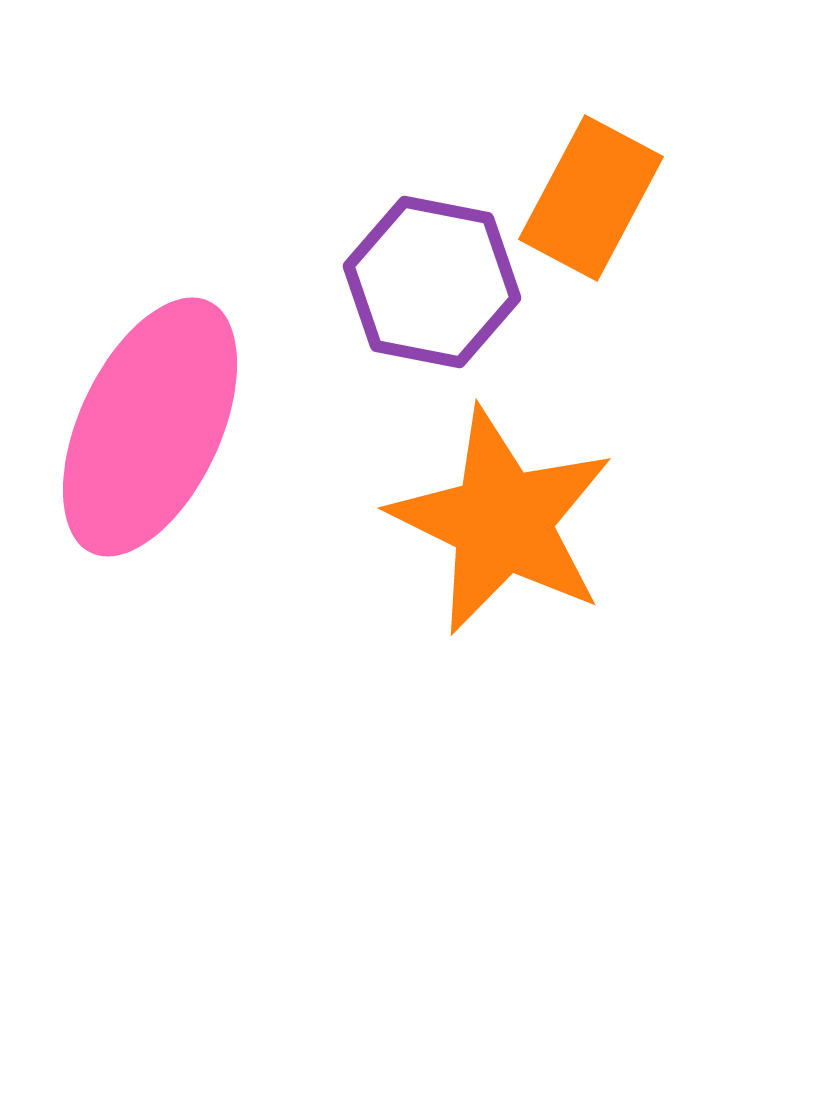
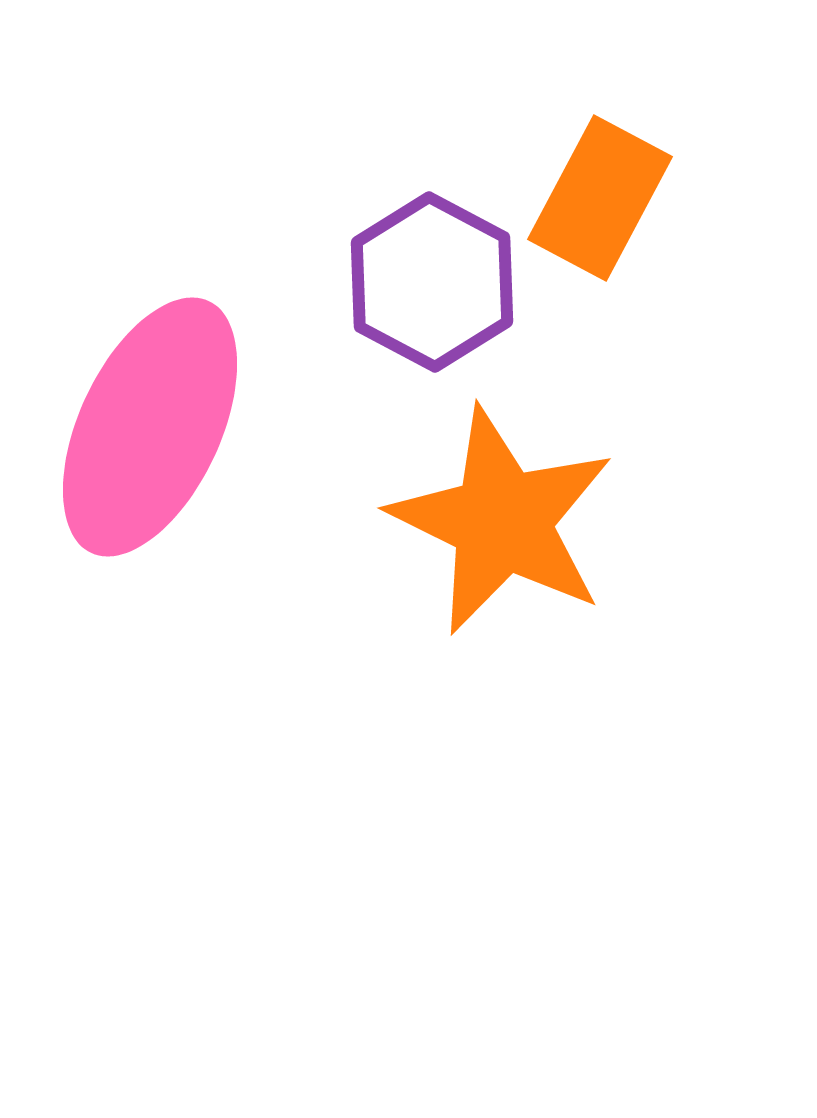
orange rectangle: moved 9 px right
purple hexagon: rotated 17 degrees clockwise
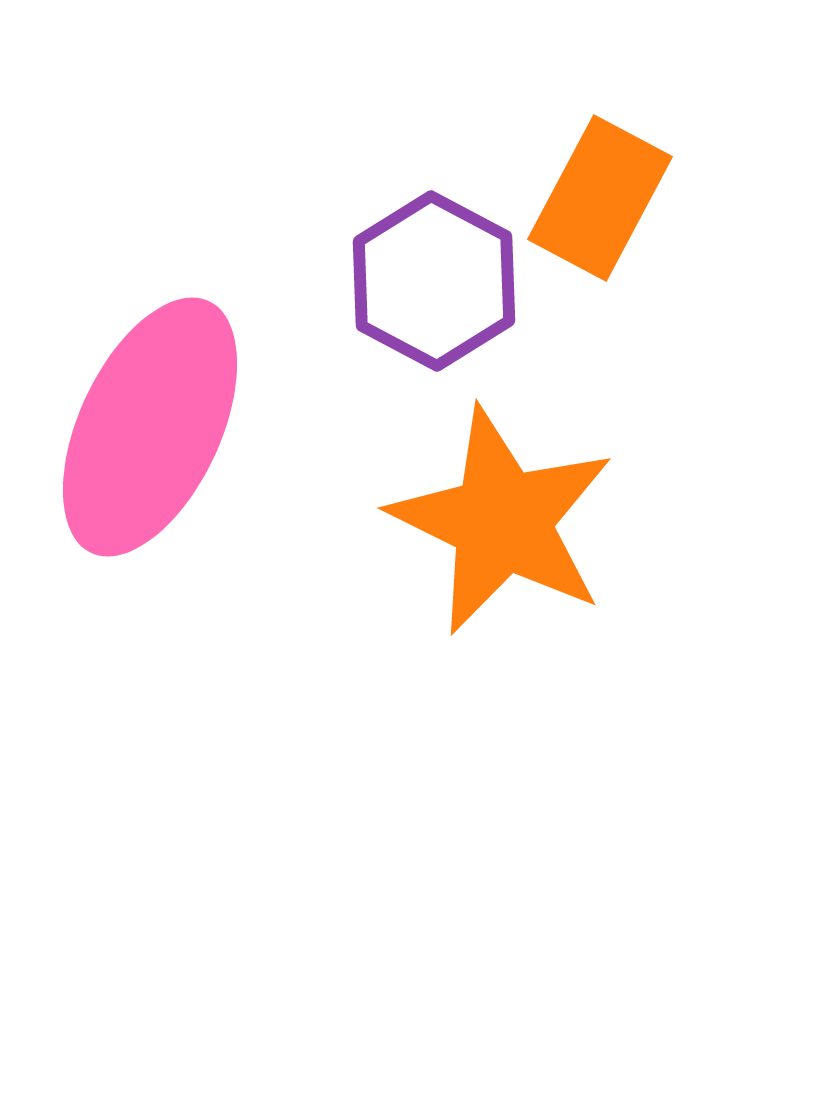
purple hexagon: moved 2 px right, 1 px up
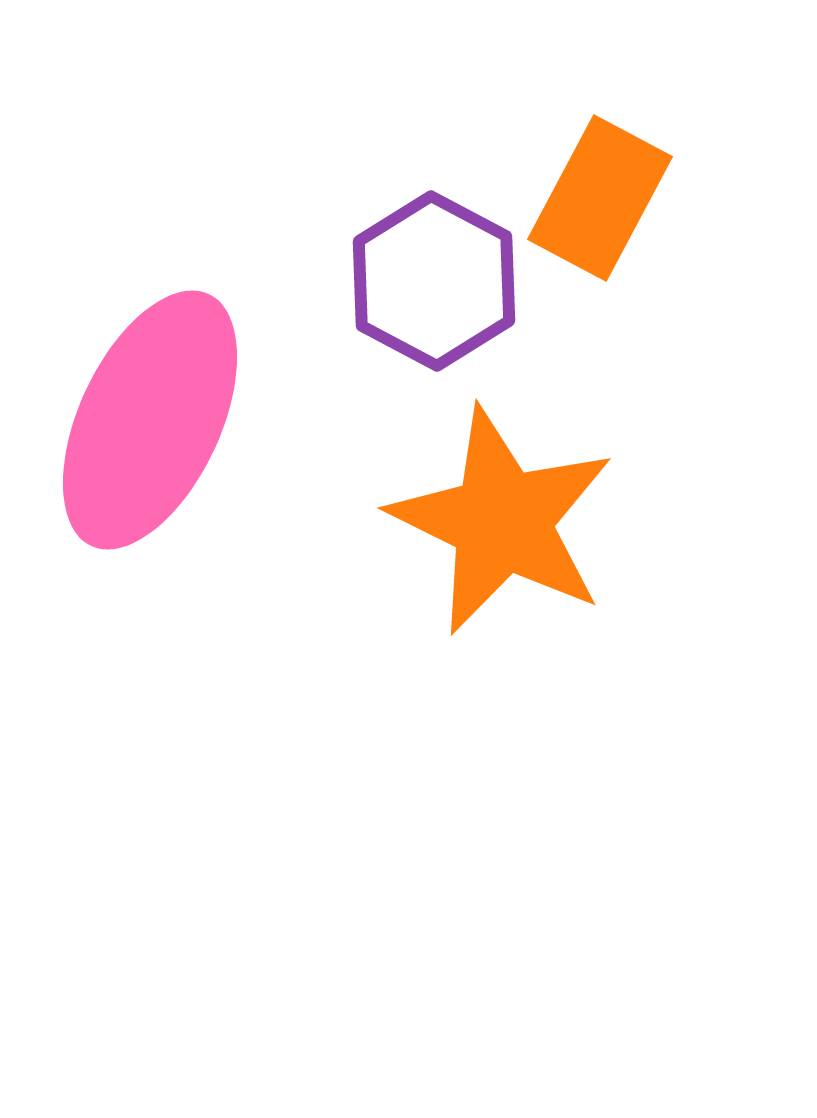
pink ellipse: moved 7 px up
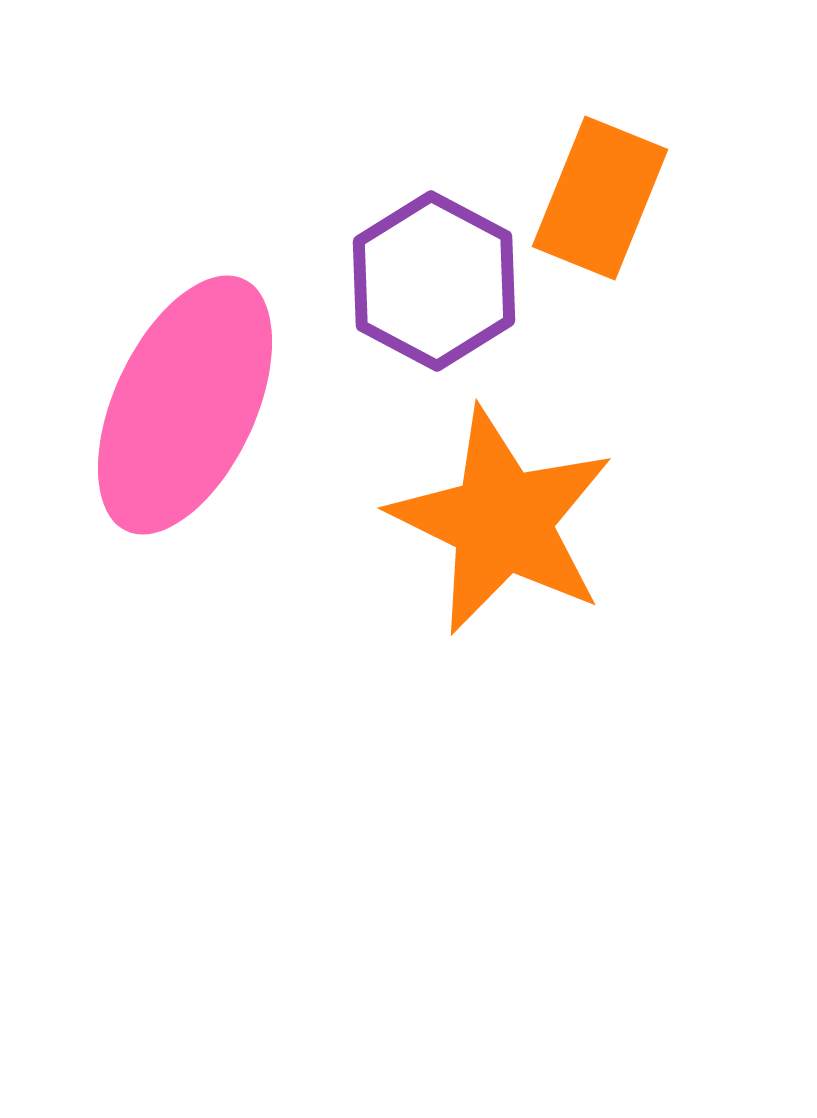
orange rectangle: rotated 6 degrees counterclockwise
pink ellipse: moved 35 px right, 15 px up
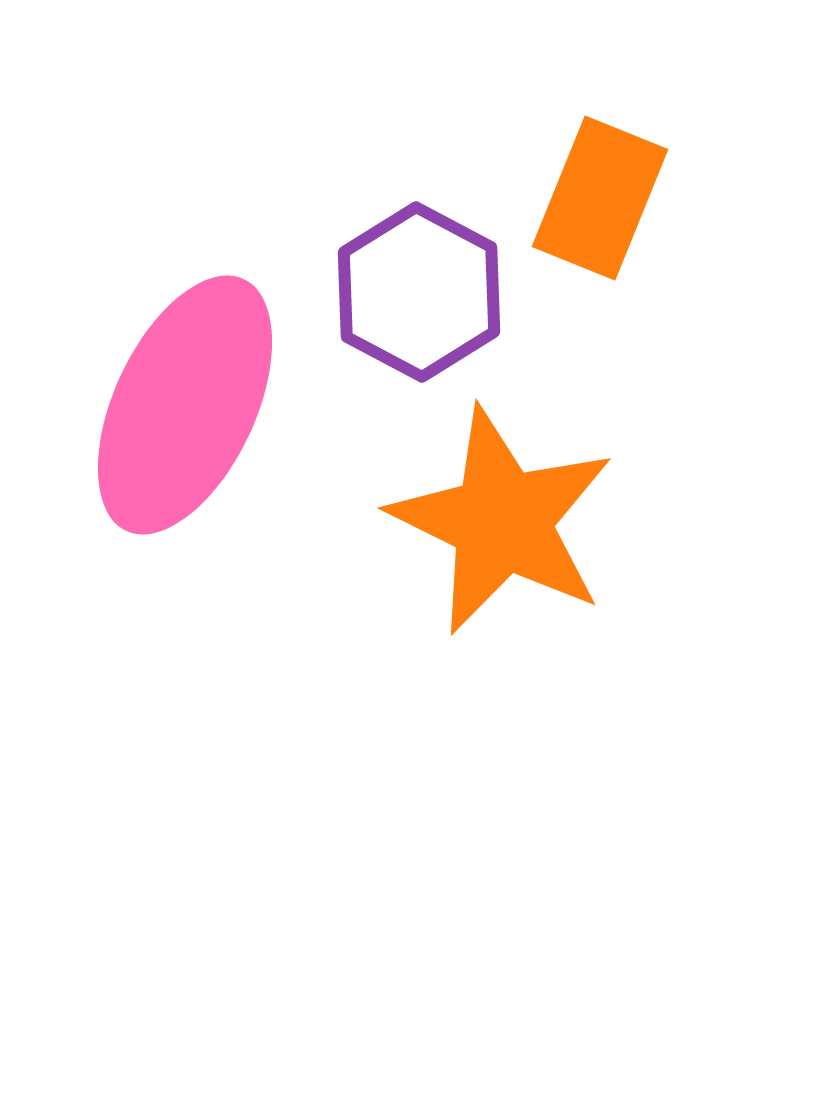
purple hexagon: moved 15 px left, 11 px down
